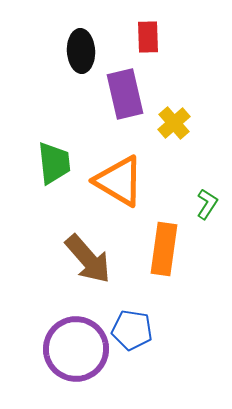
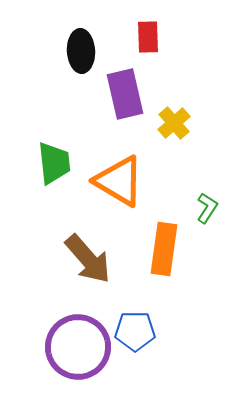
green L-shape: moved 4 px down
blue pentagon: moved 3 px right, 1 px down; rotated 9 degrees counterclockwise
purple circle: moved 2 px right, 2 px up
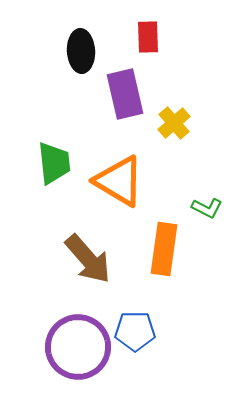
green L-shape: rotated 84 degrees clockwise
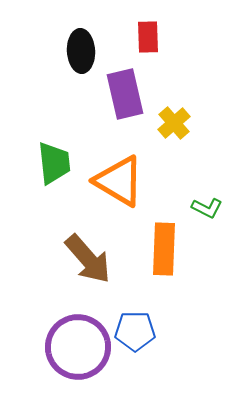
orange rectangle: rotated 6 degrees counterclockwise
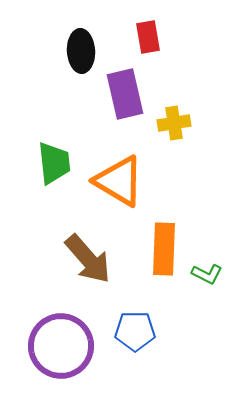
red rectangle: rotated 8 degrees counterclockwise
yellow cross: rotated 32 degrees clockwise
green L-shape: moved 66 px down
purple circle: moved 17 px left, 1 px up
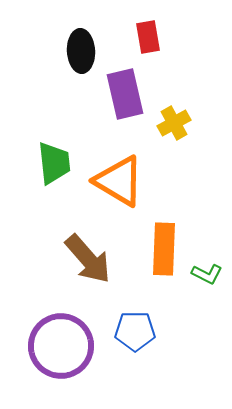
yellow cross: rotated 20 degrees counterclockwise
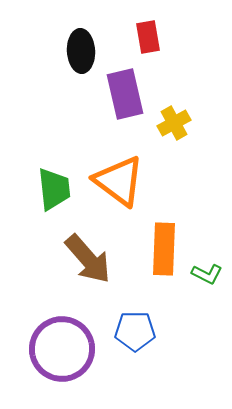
green trapezoid: moved 26 px down
orange triangle: rotated 6 degrees clockwise
purple circle: moved 1 px right, 3 px down
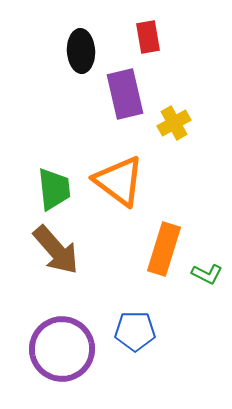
orange rectangle: rotated 15 degrees clockwise
brown arrow: moved 32 px left, 9 px up
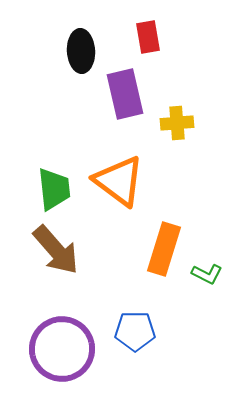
yellow cross: moved 3 px right; rotated 24 degrees clockwise
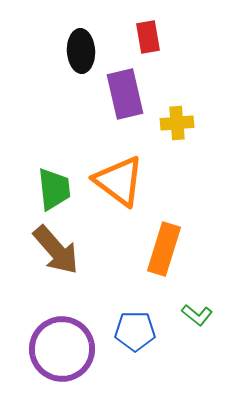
green L-shape: moved 10 px left, 41 px down; rotated 12 degrees clockwise
